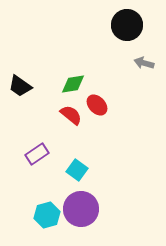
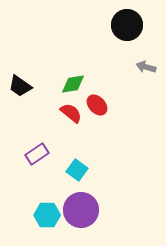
gray arrow: moved 2 px right, 4 px down
red semicircle: moved 2 px up
purple circle: moved 1 px down
cyan hexagon: rotated 15 degrees clockwise
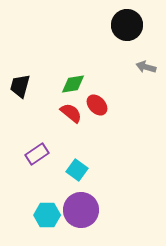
black trapezoid: rotated 70 degrees clockwise
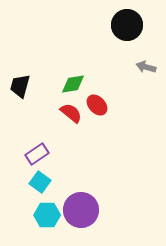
cyan square: moved 37 px left, 12 px down
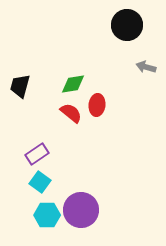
red ellipse: rotated 50 degrees clockwise
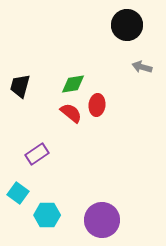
gray arrow: moved 4 px left
cyan square: moved 22 px left, 11 px down
purple circle: moved 21 px right, 10 px down
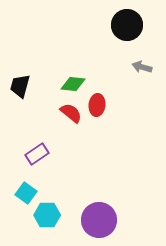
green diamond: rotated 15 degrees clockwise
cyan square: moved 8 px right
purple circle: moved 3 px left
